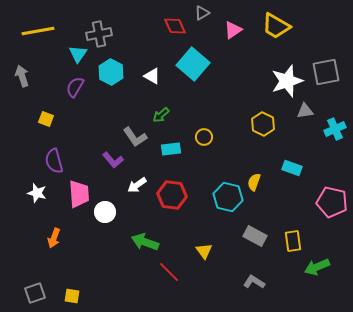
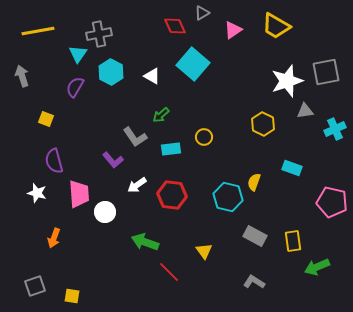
gray square at (35, 293): moved 7 px up
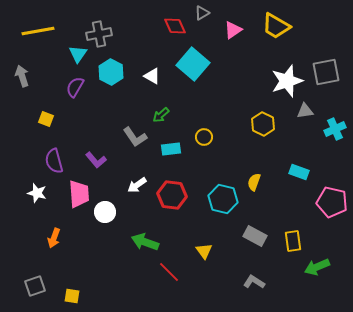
purple L-shape at (113, 160): moved 17 px left
cyan rectangle at (292, 168): moved 7 px right, 4 px down
cyan hexagon at (228, 197): moved 5 px left, 2 px down
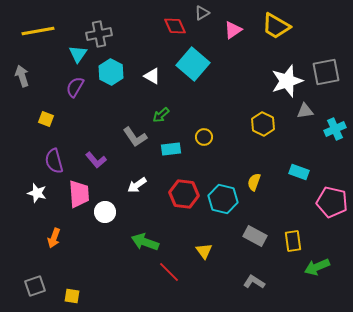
red hexagon at (172, 195): moved 12 px right, 1 px up
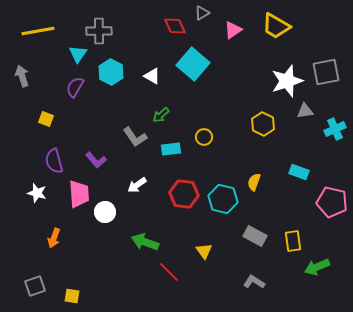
gray cross at (99, 34): moved 3 px up; rotated 10 degrees clockwise
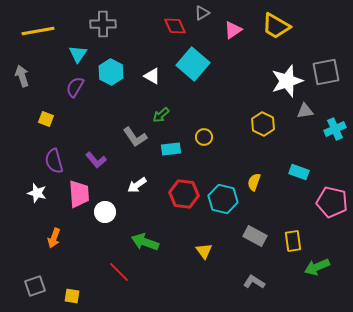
gray cross at (99, 31): moved 4 px right, 7 px up
red line at (169, 272): moved 50 px left
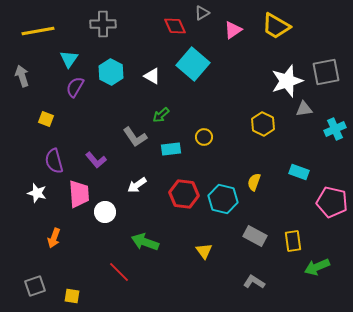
cyan triangle at (78, 54): moved 9 px left, 5 px down
gray triangle at (305, 111): moved 1 px left, 2 px up
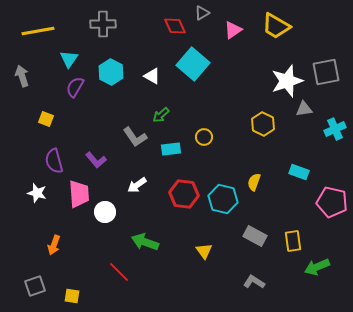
orange arrow at (54, 238): moved 7 px down
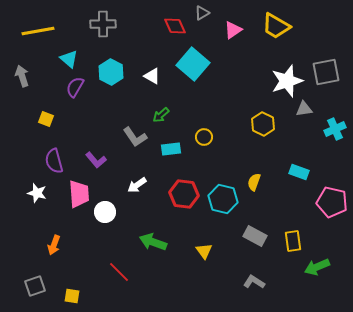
cyan triangle at (69, 59): rotated 24 degrees counterclockwise
green arrow at (145, 242): moved 8 px right
